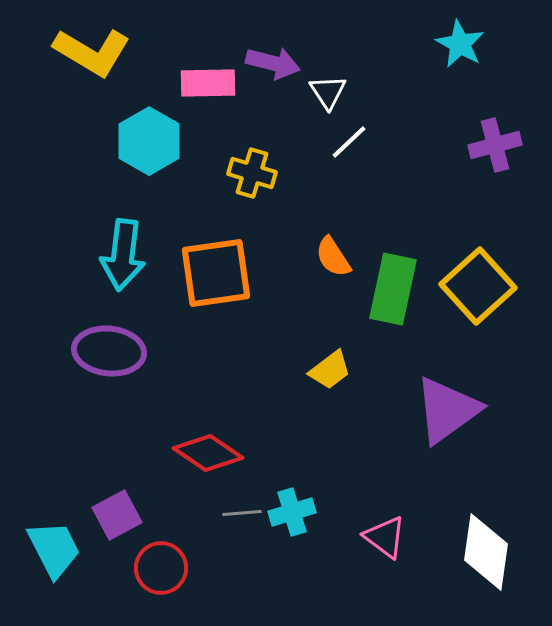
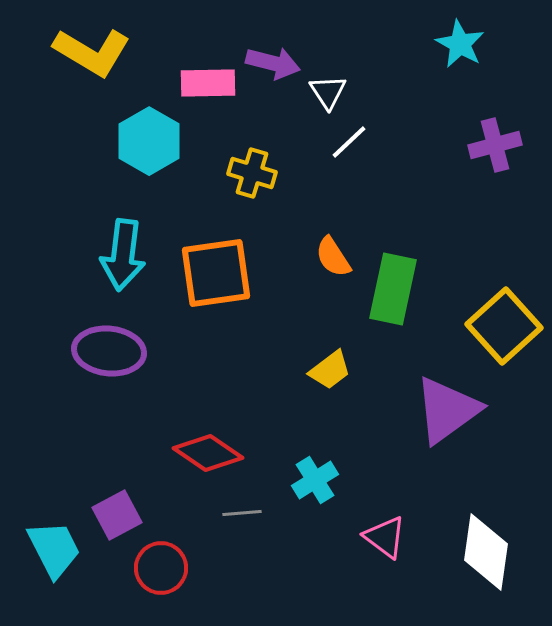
yellow square: moved 26 px right, 40 px down
cyan cross: moved 23 px right, 32 px up; rotated 15 degrees counterclockwise
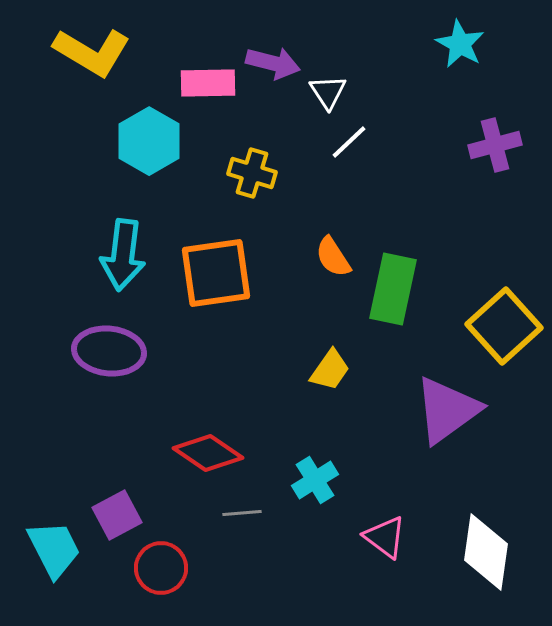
yellow trapezoid: rotated 18 degrees counterclockwise
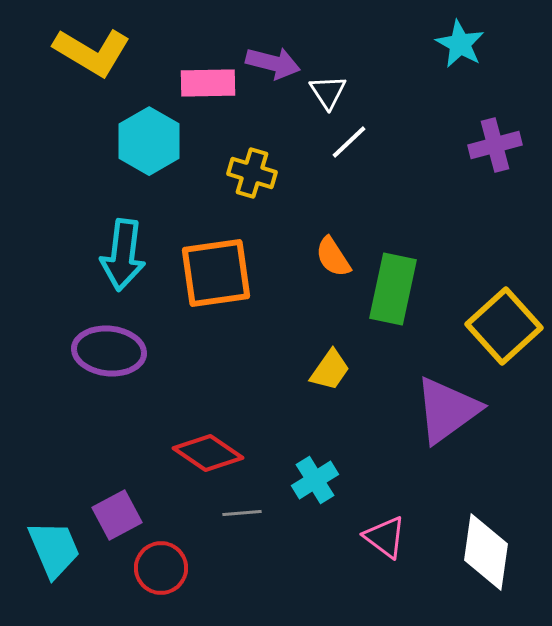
cyan trapezoid: rotated 4 degrees clockwise
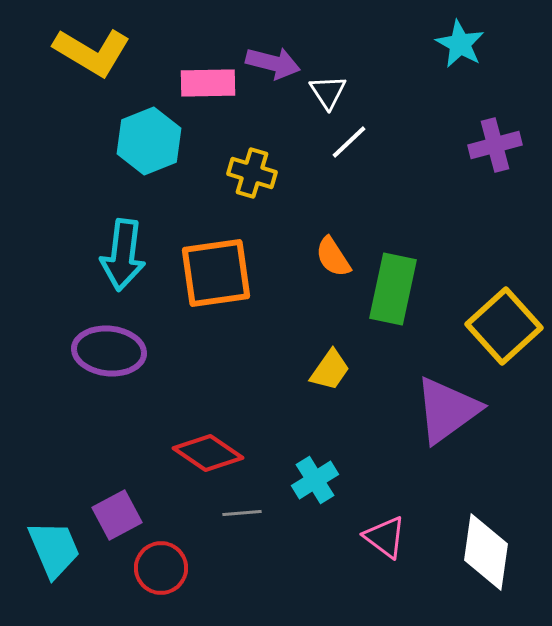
cyan hexagon: rotated 8 degrees clockwise
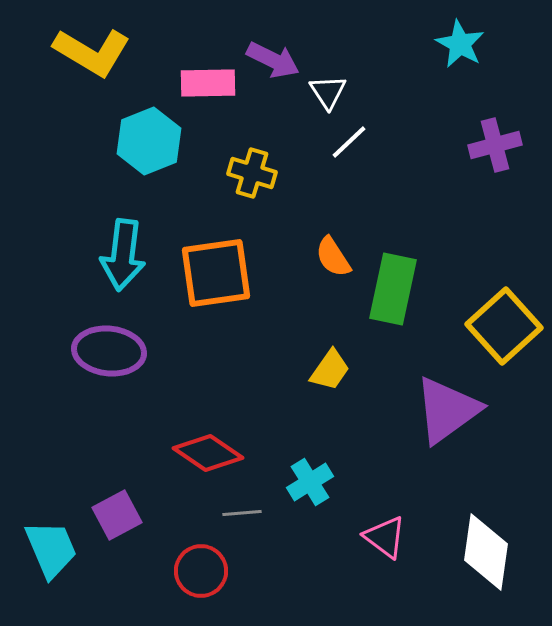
purple arrow: moved 3 px up; rotated 12 degrees clockwise
cyan cross: moved 5 px left, 2 px down
cyan trapezoid: moved 3 px left
red circle: moved 40 px right, 3 px down
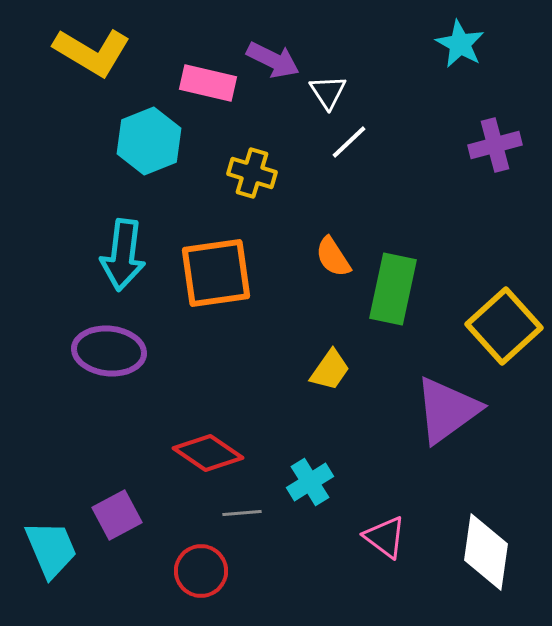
pink rectangle: rotated 14 degrees clockwise
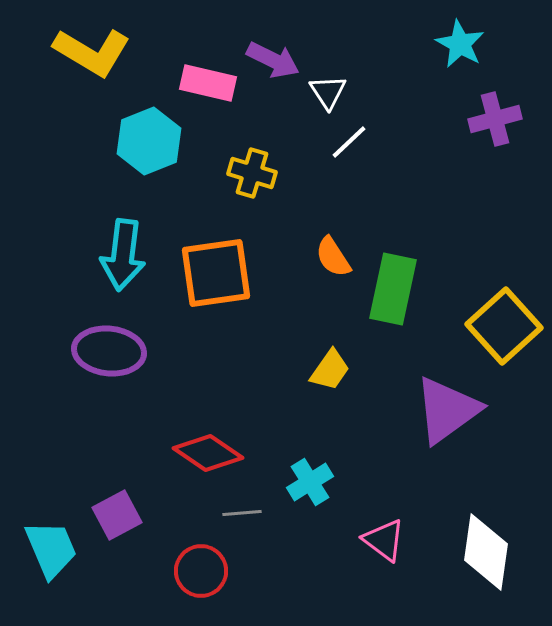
purple cross: moved 26 px up
pink triangle: moved 1 px left, 3 px down
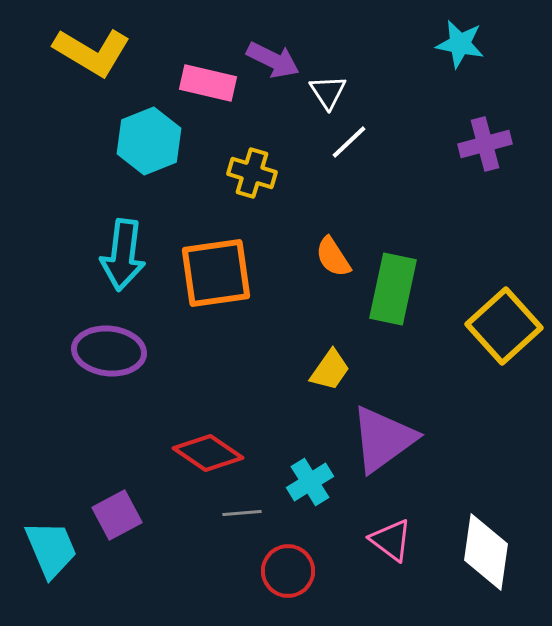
cyan star: rotated 18 degrees counterclockwise
purple cross: moved 10 px left, 25 px down
purple triangle: moved 64 px left, 29 px down
pink triangle: moved 7 px right
red circle: moved 87 px right
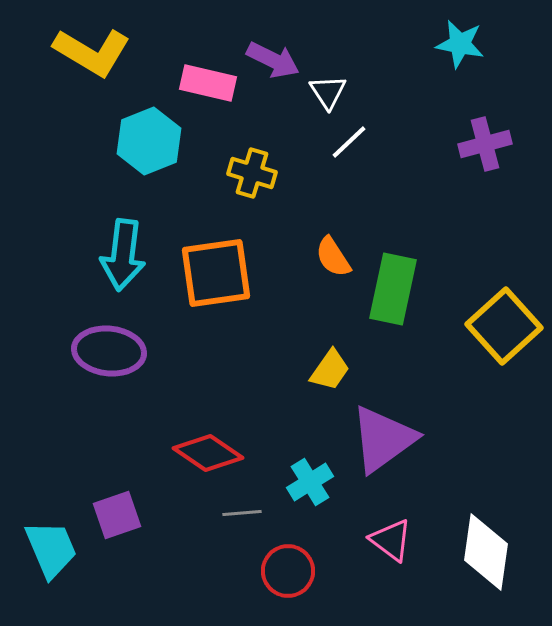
purple square: rotated 9 degrees clockwise
